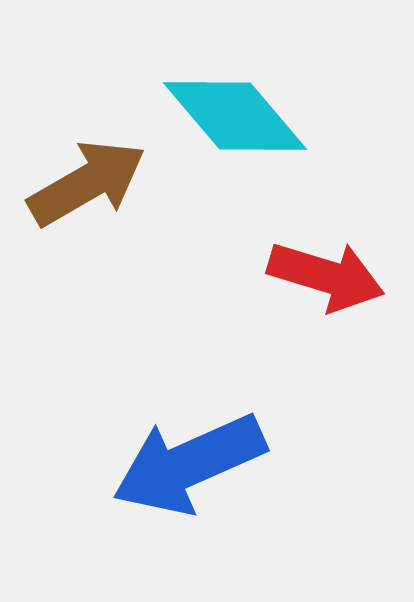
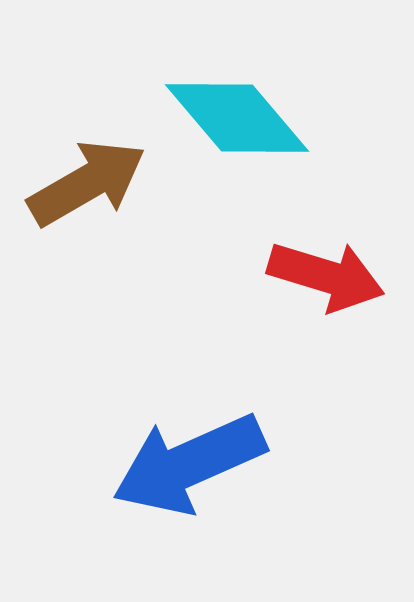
cyan diamond: moved 2 px right, 2 px down
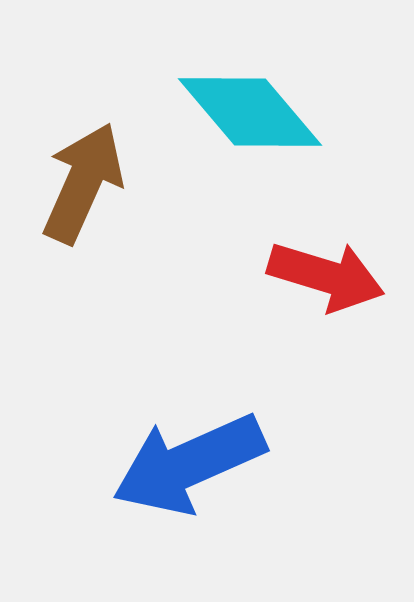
cyan diamond: moved 13 px right, 6 px up
brown arrow: moved 4 px left; rotated 36 degrees counterclockwise
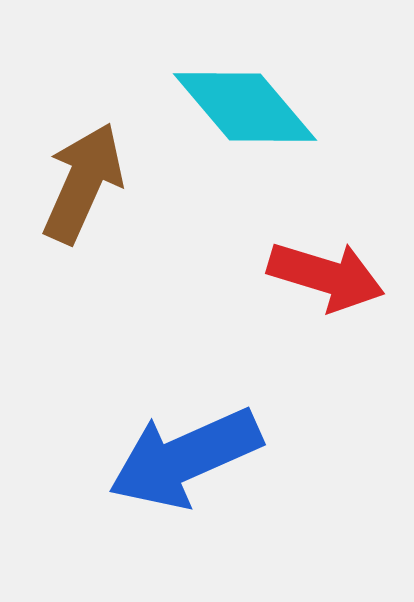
cyan diamond: moved 5 px left, 5 px up
blue arrow: moved 4 px left, 6 px up
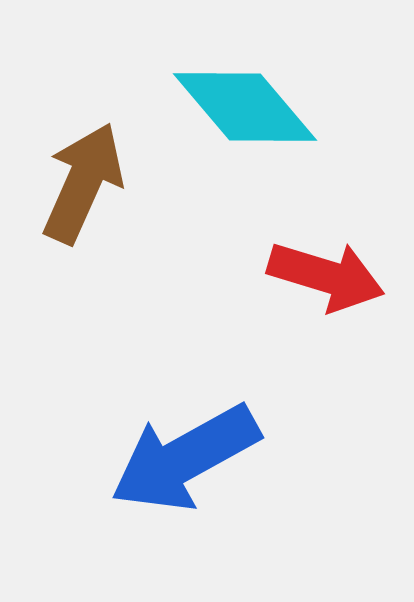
blue arrow: rotated 5 degrees counterclockwise
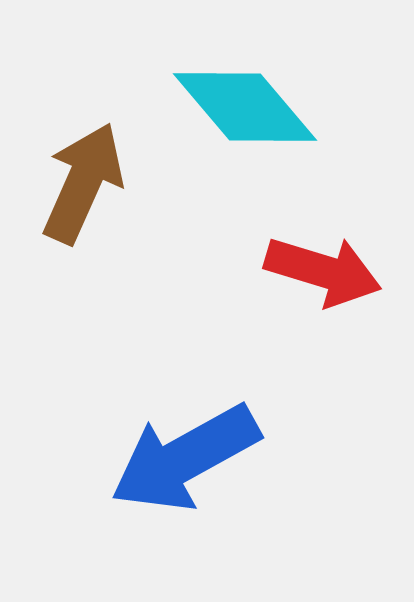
red arrow: moved 3 px left, 5 px up
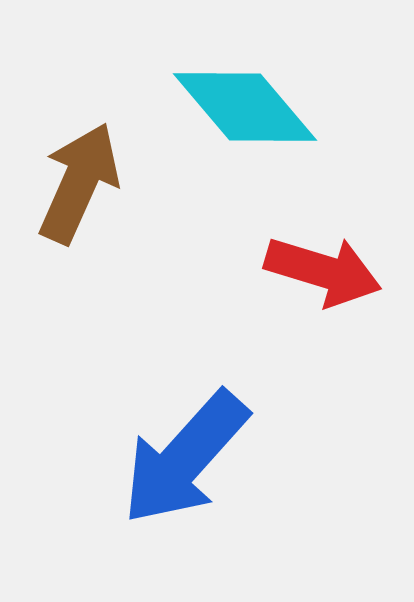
brown arrow: moved 4 px left
blue arrow: rotated 19 degrees counterclockwise
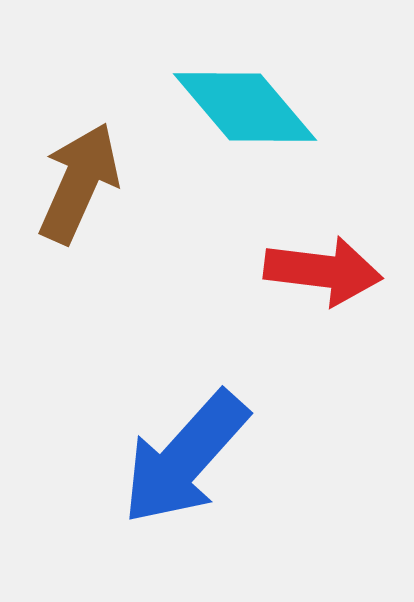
red arrow: rotated 10 degrees counterclockwise
